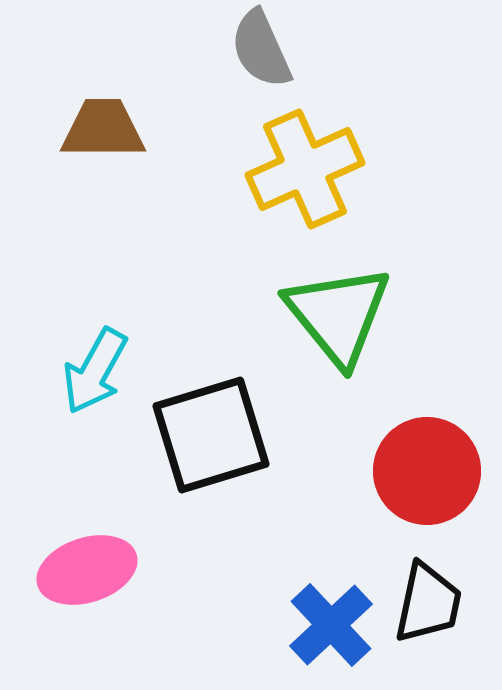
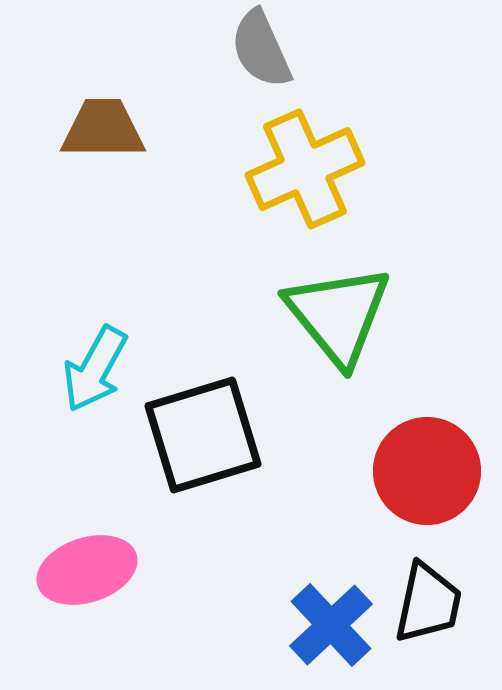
cyan arrow: moved 2 px up
black square: moved 8 px left
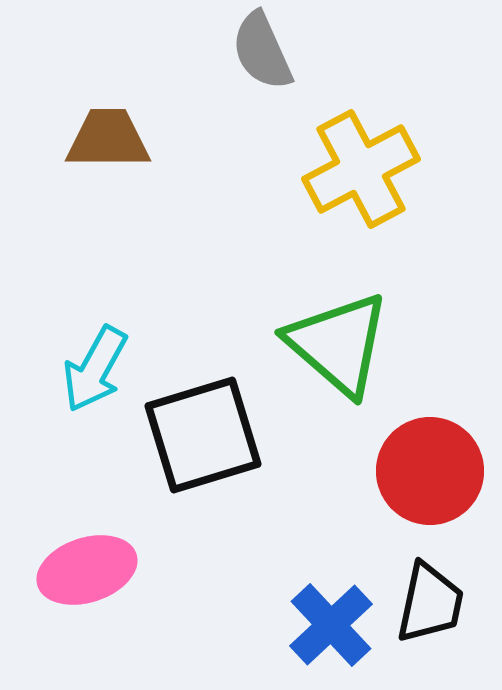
gray semicircle: moved 1 px right, 2 px down
brown trapezoid: moved 5 px right, 10 px down
yellow cross: moved 56 px right; rotated 4 degrees counterclockwise
green triangle: moved 29 px down; rotated 10 degrees counterclockwise
red circle: moved 3 px right
black trapezoid: moved 2 px right
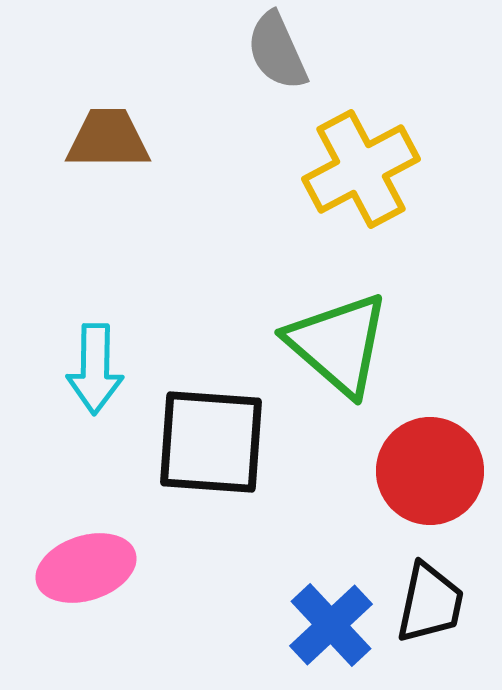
gray semicircle: moved 15 px right
cyan arrow: rotated 28 degrees counterclockwise
black square: moved 8 px right, 7 px down; rotated 21 degrees clockwise
pink ellipse: moved 1 px left, 2 px up
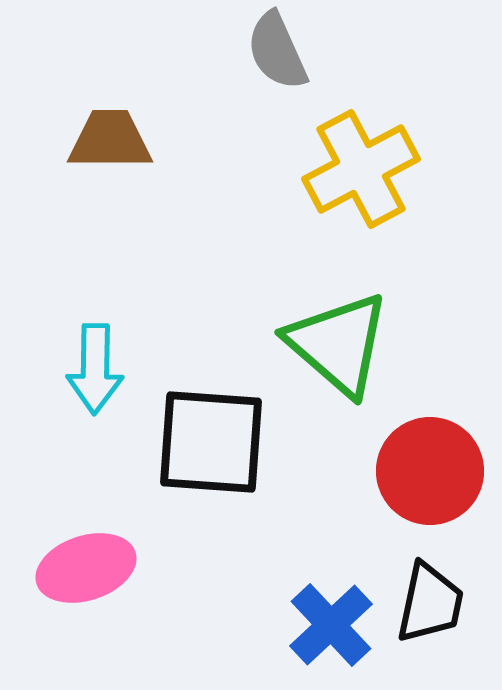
brown trapezoid: moved 2 px right, 1 px down
